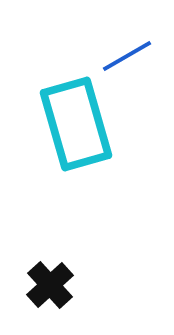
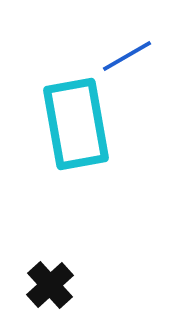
cyan rectangle: rotated 6 degrees clockwise
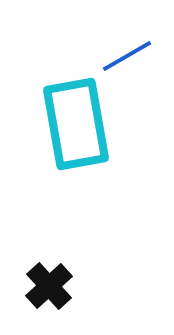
black cross: moved 1 px left, 1 px down
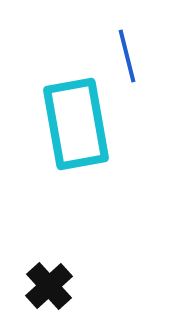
blue line: rotated 74 degrees counterclockwise
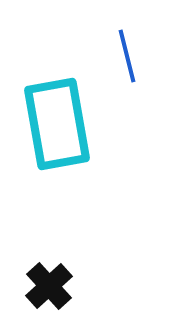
cyan rectangle: moved 19 px left
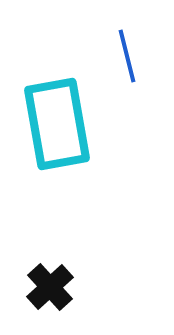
black cross: moved 1 px right, 1 px down
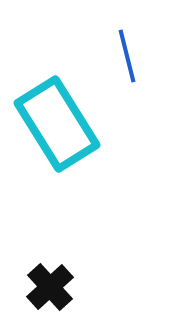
cyan rectangle: rotated 22 degrees counterclockwise
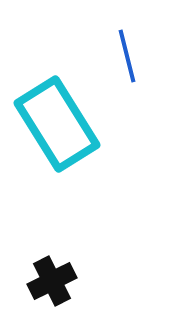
black cross: moved 2 px right, 6 px up; rotated 15 degrees clockwise
